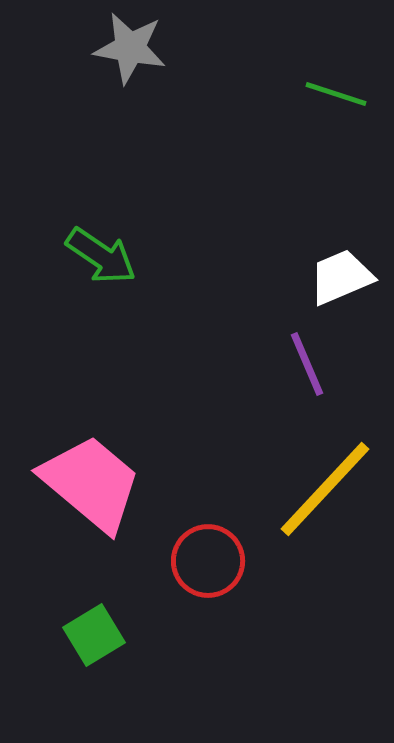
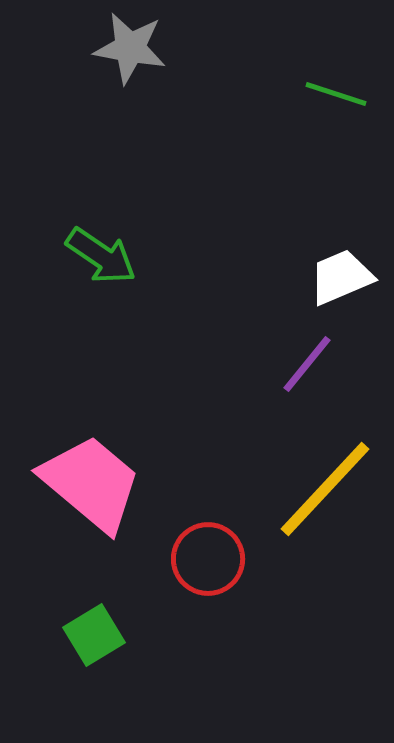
purple line: rotated 62 degrees clockwise
red circle: moved 2 px up
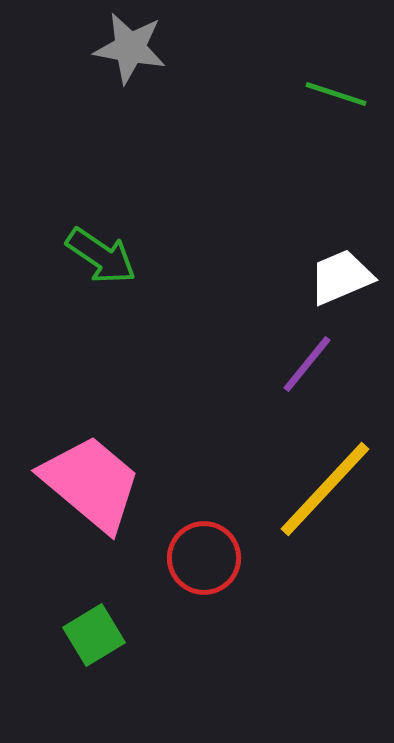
red circle: moved 4 px left, 1 px up
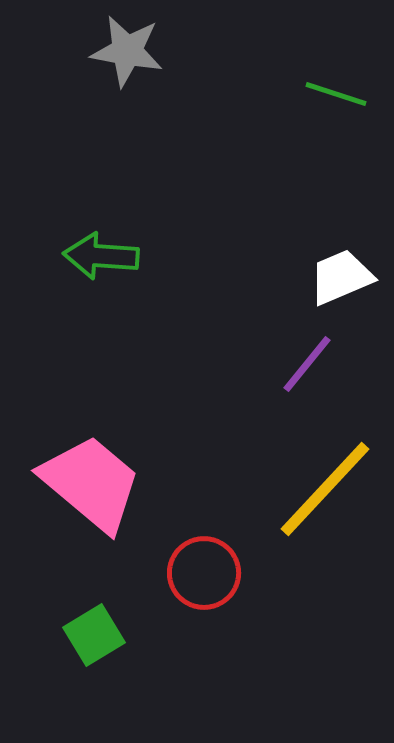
gray star: moved 3 px left, 3 px down
green arrow: rotated 150 degrees clockwise
red circle: moved 15 px down
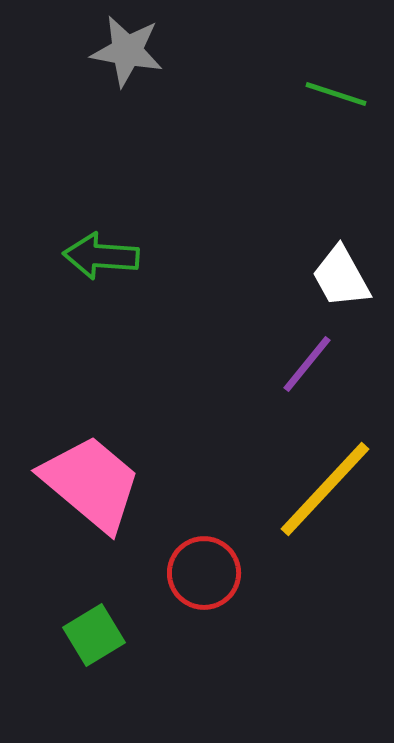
white trapezoid: rotated 96 degrees counterclockwise
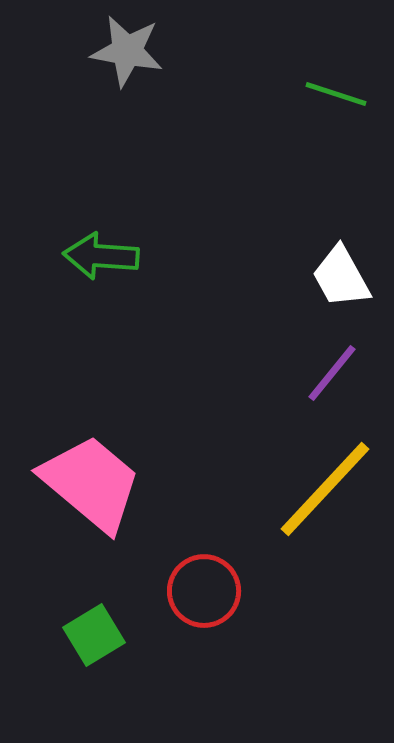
purple line: moved 25 px right, 9 px down
red circle: moved 18 px down
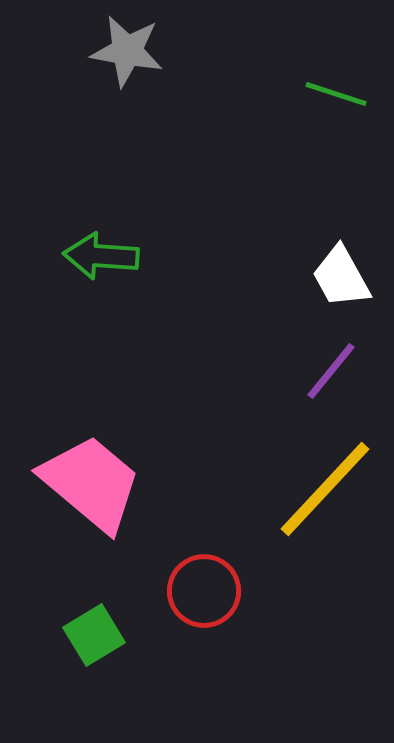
purple line: moved 1 px left, 2 px up
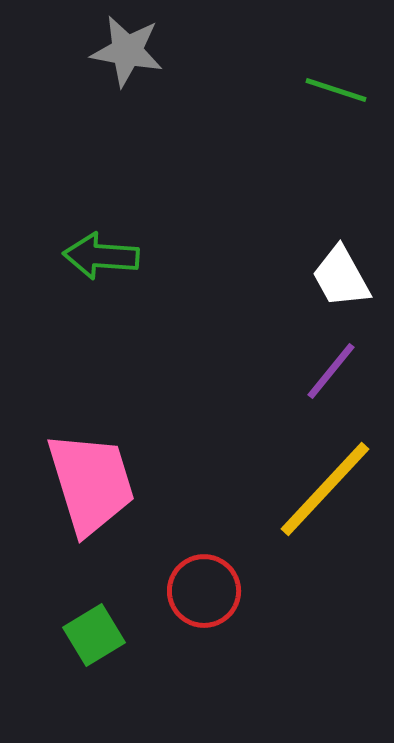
green line: moved 4 px up
pink trapezoid: rotated 33 degrees clockwise
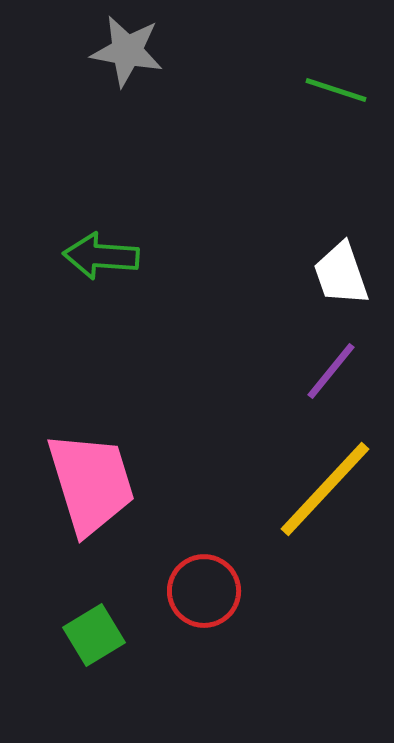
white trapezoid: moved 3 px up; rotated 10 degrees clockwise
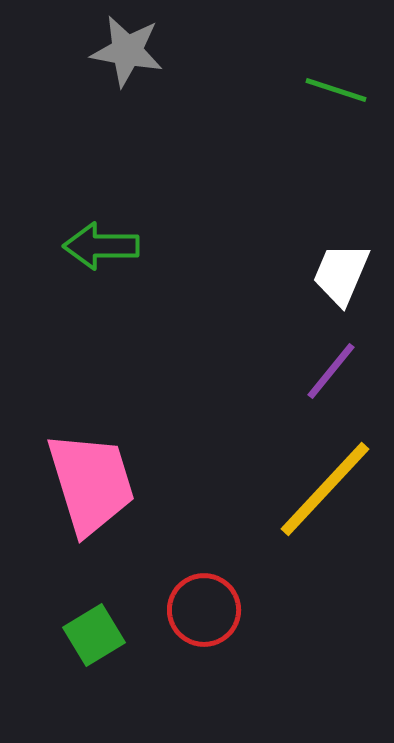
green arrow: moved 10 px up; rotated 4 degrees counterclockwise
white trapezoid: rotated 42 degrees clockwise
red circle: moved 19 px down
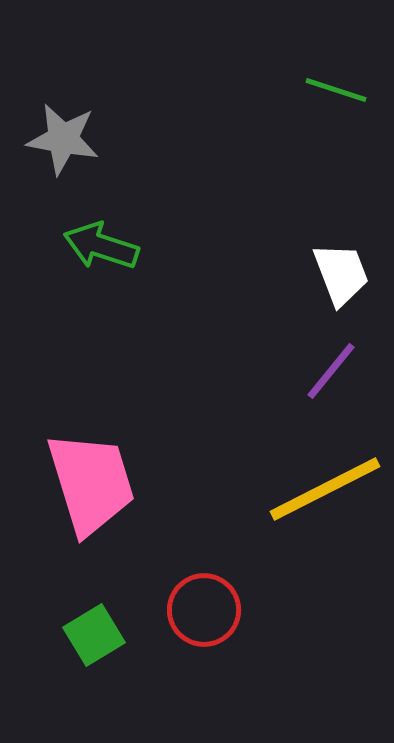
gray star: moved 64 px left, 88 px down
green arrow: rotated 18 degrees clockwise
white trapezoid: rotated 136 degrees clockwise
yellow line: rotated 20 degrees clockwise
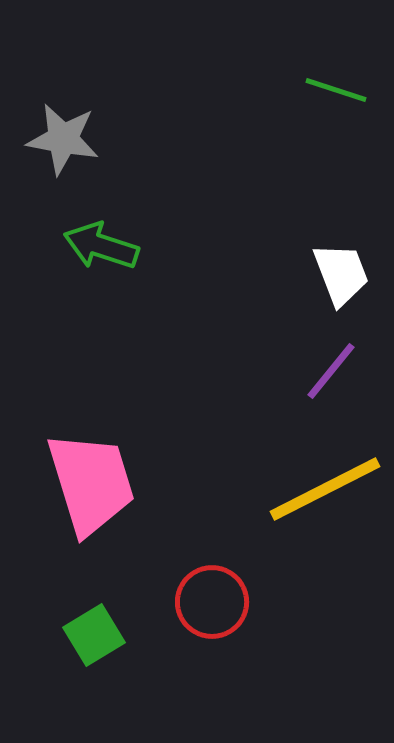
red circle: moved 8 px right, 8 px up
